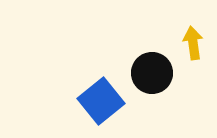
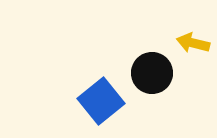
yellow arrow: rotated 68 degrees counterclockwise
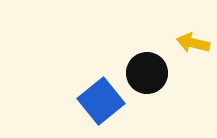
black circle: moved 5 px left
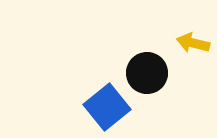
blue square: moved 6 px right, 6 px down
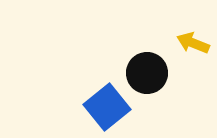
yellow arrow: rotated 8 degrees clockwise
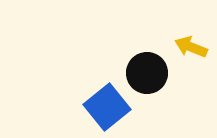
yellow arrow: moved 2 px left, 4 px down
